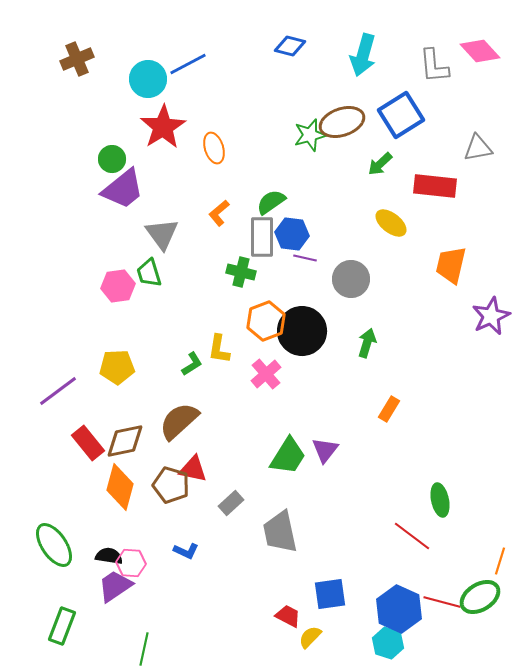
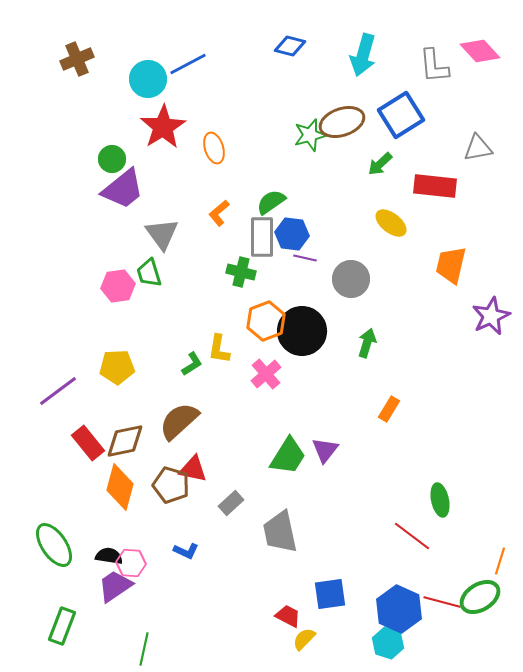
yellow semicircle at (310, 637): moved 6 px left, 2 px down
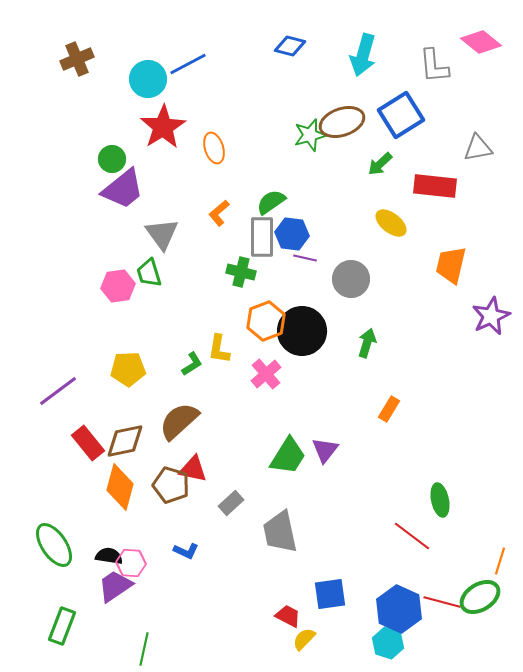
pink diamond at (480, 51): moved 1 px right, 9 px up; rotated 9 degrees counterclockwise
yellow pentagon at (117, 367): moved 11 px right, 2 px down
